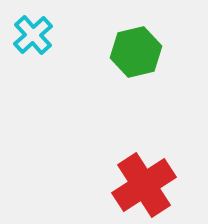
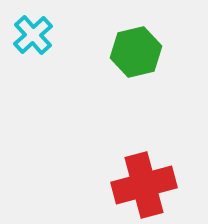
red cross: rotated 18 degrees clockwise
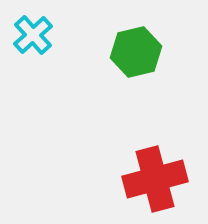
red cross: moved 11 px right, 6 px up
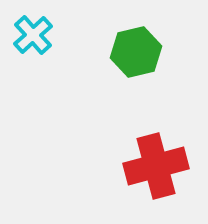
red cross: moved 1 px right, 13 px up
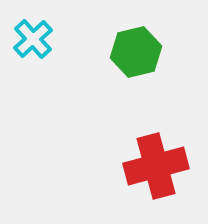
cyan cross: moved 4 px down
